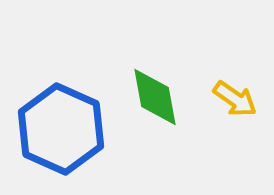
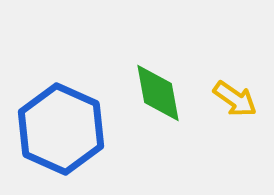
green diamond: moved 3 px right, 4 px up
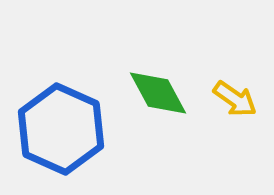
green diamond: rotated 18 degrees counterclockwise
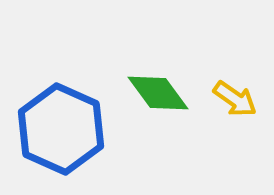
green diamond: rotated 8 degrees counterclockwise
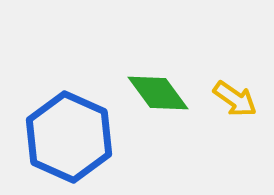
blue hexagon: moved 8 px right, 8 px down
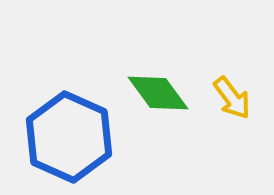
yellow arrow: moved 3 px left, 1 px up; rotated 18 degrees clockwise
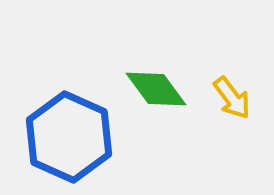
green diamond: moved 2 px left, 4 px up
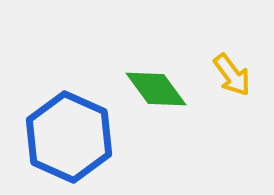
yellow arrow: moved 23 px up
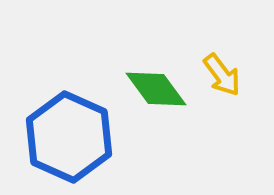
yellow arrow: moved 10 px left
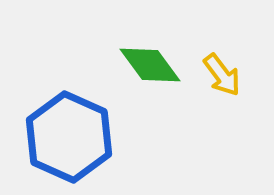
green diamond: moved 6 px left, 24 px up
